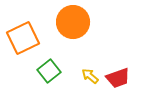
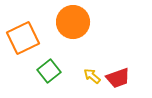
yellow arrow: moved 2 px right
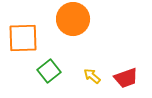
orange circle: moved 3 px up
orange square: rotated 24 degrees clockwise
red trapezoid: moved 8 px right
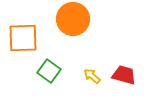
green square: rotated 15 degrees counterclockwise
red trapezoid: moved 2 px left, 3 px up; rotated 145 degrees counterclockwise
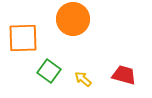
yellow arrow: moved 9 px left, 3 px down
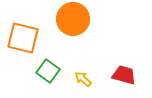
orange square: rotated 16 degrees clockwise
green square: moved 1 px left
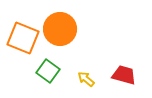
orange circle: moved 13 px left, 10 px down
orange square: rotated 8 degrees clockwise
yellow arrow: moved 3 px right
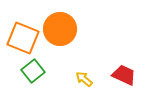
green square: moved 15 px left; rotated 15 degrees clockwise
red trapezoid: rotated 10 degrees clockwise
yellow arrow: moved 2 px left
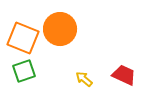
green square: moved 9 px left; rotated 20 degrees clockwise
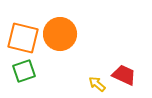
orange circle: moved 5 px down
orange square: rotated 8 degrees counterclockwise
yellow arrow: moved 13 px right, 5 px down
